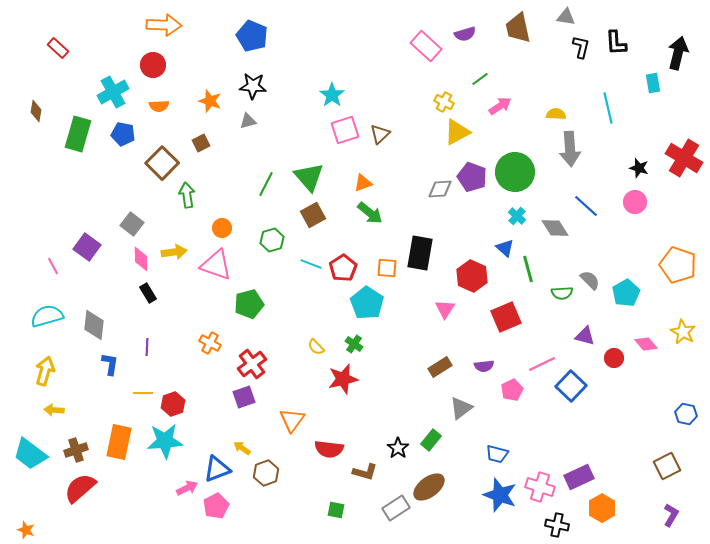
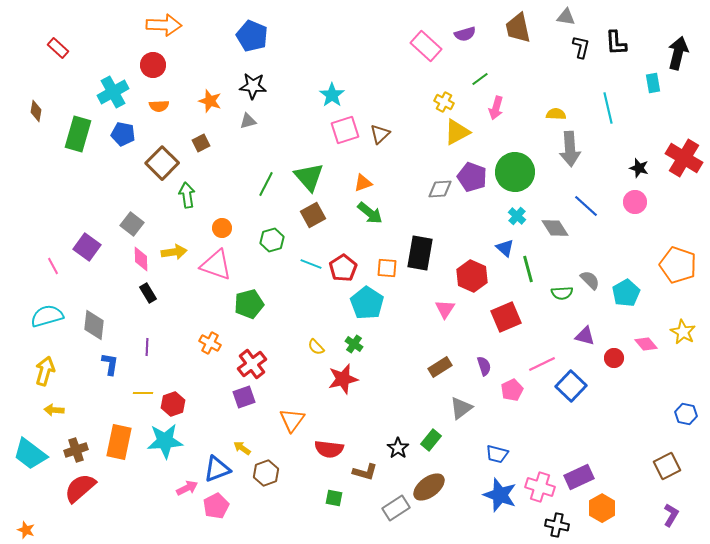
pink arrow at (500, 106): moved 4 px left, 2 px down; rotated 140 degrees clockwise
purple semicircle at (484, 366): rotated 102 degrees counterclockwise
green square at (336, 510): moved 2 px left, 12 px up
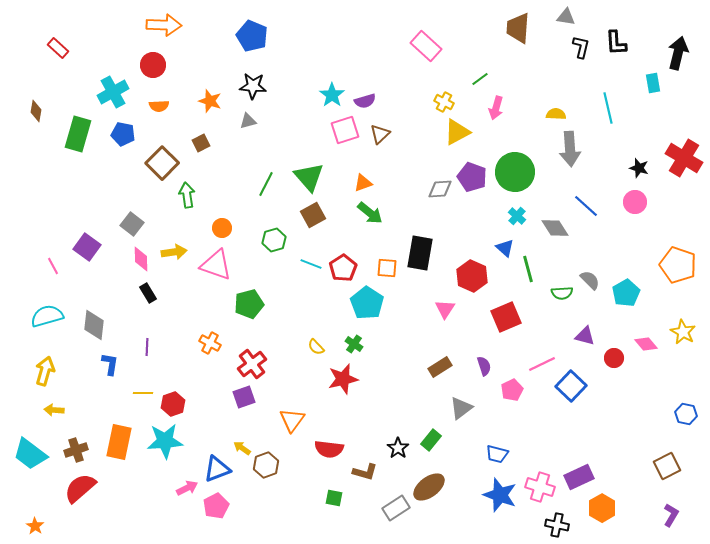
brown trapezoid at (518, 28): rotated 16 degrees clockwise
purple semicircle at (465, 34): moved 100 px left, 67 px down
green hexagon at (272, 240): moved 2 px right
brown hexagon at (266, 473): moved 8 px up
orange star at (26, 530): moved 9 px right, 4 px up; rotated 12 degrees clockwise
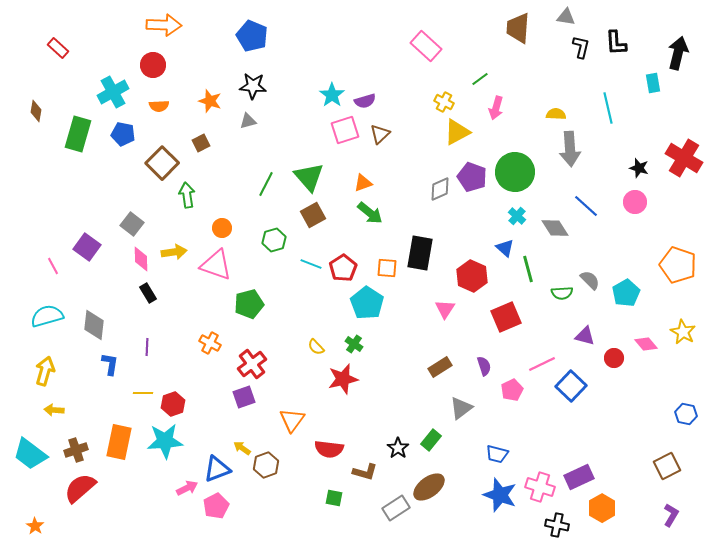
gray diamond at (440, 189): rotated 20 degrees counterclockwise
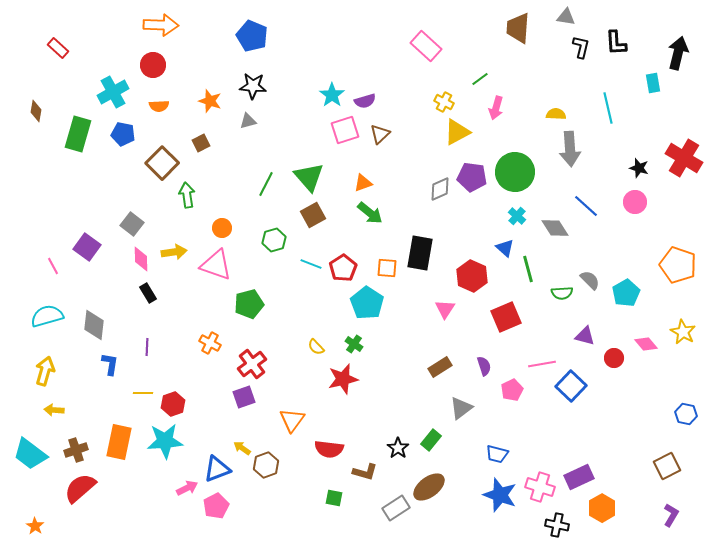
orange arrow at (164, 25): moved 3 px left
purple pentagon at (472, 177): rotated 12 degrees counterclockwise
pink line at (542, 364): rotated 16 degrees clockwise
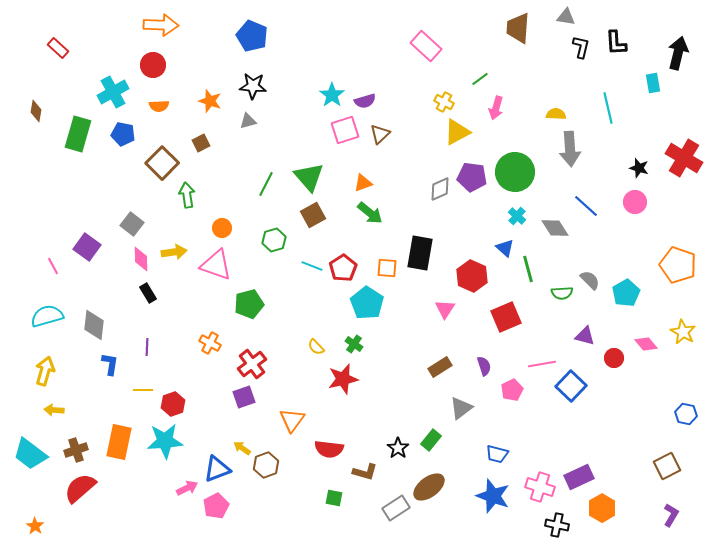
cyan line at (311, 264): moved 1 px right, 2 px down
yellow line at (143, 393): moved 3 px up
blue star at (500, 495): moved 7 px left, 1 px down
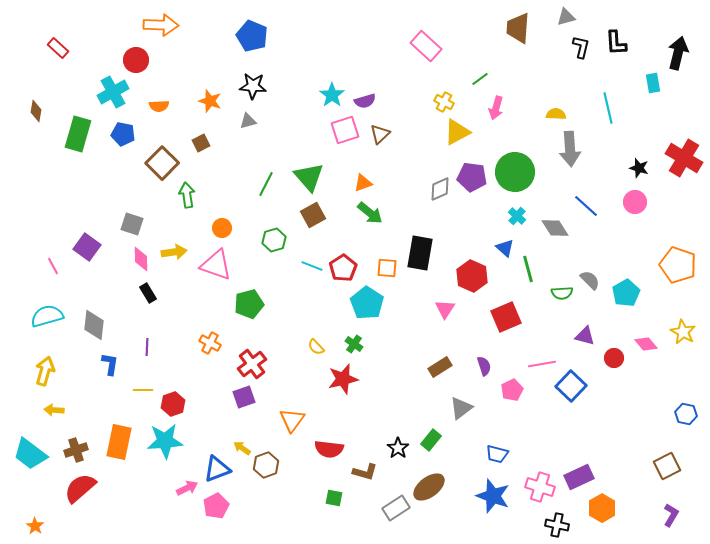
gray triangle at (566, 17): rotated 24 degrees counterclockwise
red circle at (153, 65): moved 17 px left, 5 px up
gray square at (132, 224): rotated 20 degrees counterclockwise
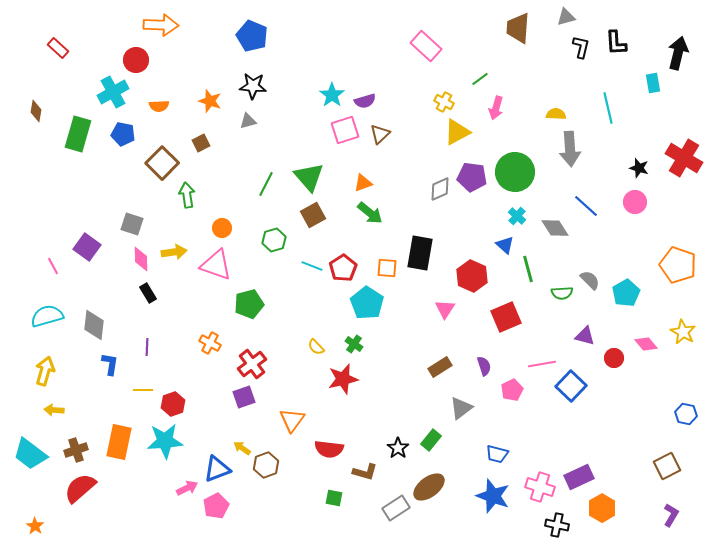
blue triangle at (505, 248): moved 3 px up
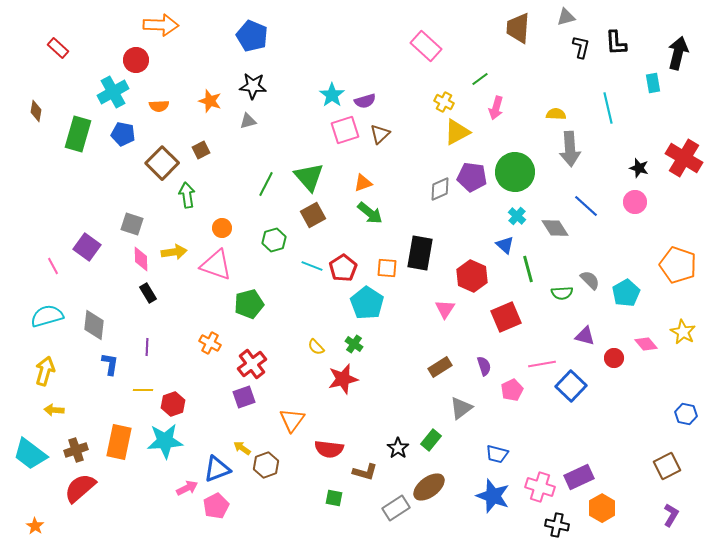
brown square at (201, 143): moved 7 px down
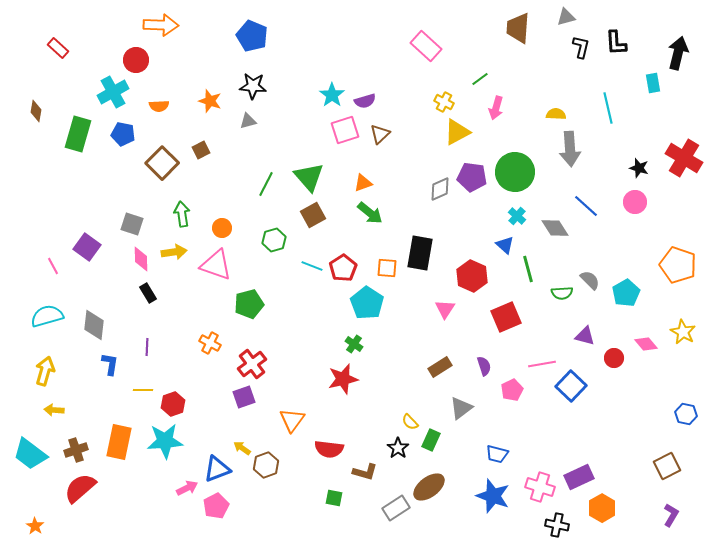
green arrow at (187, 195): moved 5 px left, 19 px down
yellow semicircle at (316, 347): moved 94 px right, 75 px down
green rectangle at (431, 440): rotated 15 degrees counterclockwise
